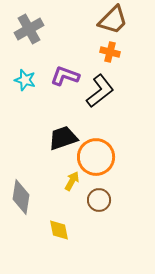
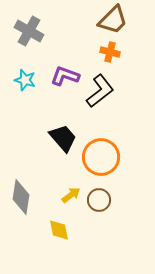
gray cross: moved 2 px down; rotated 32 degrees counterclockwise
black trapezoid: rotated 68 degrees clockwise
orange circle: moved 5 px right
yellow arrow: moved 1 px left, 14 px down; rotated 24 degrees clockwise
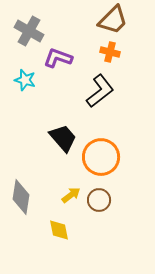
purple L-shape: moved 7 px left, 18 px up
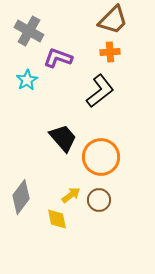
orange cross: rotated 18 degrees counterclockwise
cyan star: moved 2 px right; rotated 25 degrees clockwise
gray diamond: rotated 28 degrees clockwise
yellow diamond: moved 2 px left, 11 px up
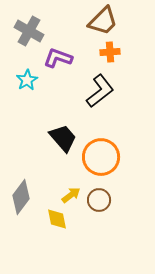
brown trapezoid: moved 10 px left, 1 px down
